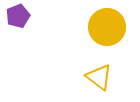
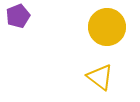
yellow triangle: moved 1 px right
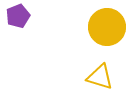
yellow triangle: rotated 20 degrees counterclockwise
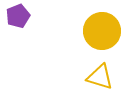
yellow circle: moved 5 px left, 4 px down
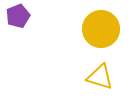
yellow circle: moved 1 px left, 2 px up
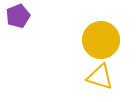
yellow circle: moved 11 px down
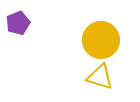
purple pentagon: moved 7 px down
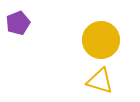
yellow triangle: moved 4 px down
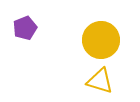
purple pentagon: moved 7 px right, 5 px down
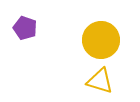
purple pentagon: rotated 30 degrees counterclockwise
